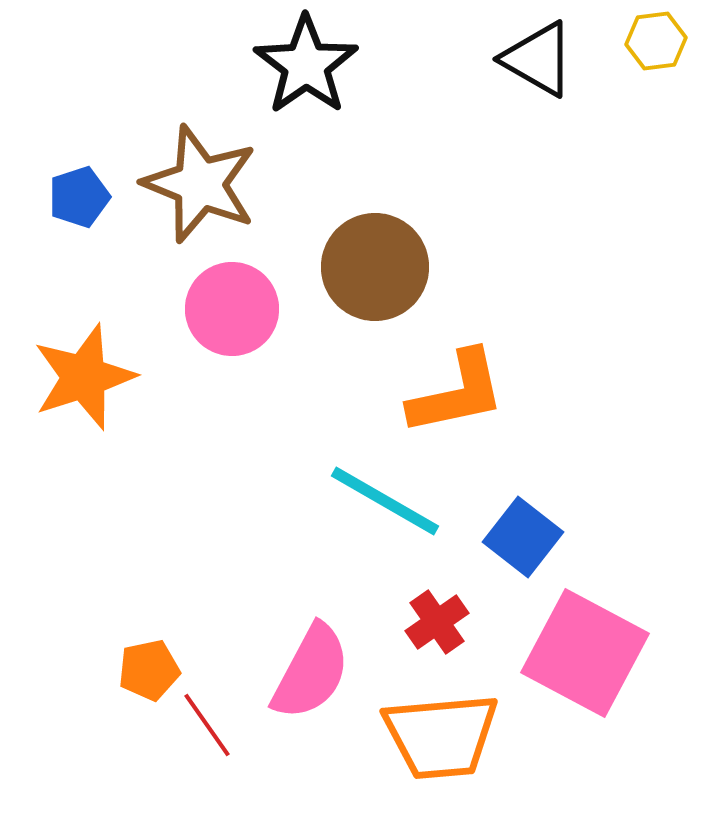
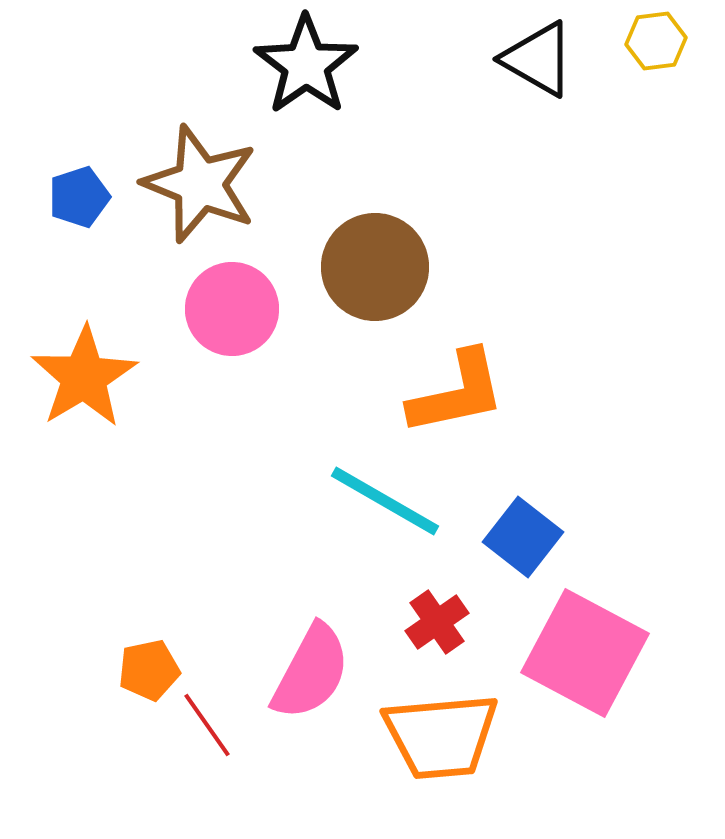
orange star: rotated 13 degrees counterclockwise
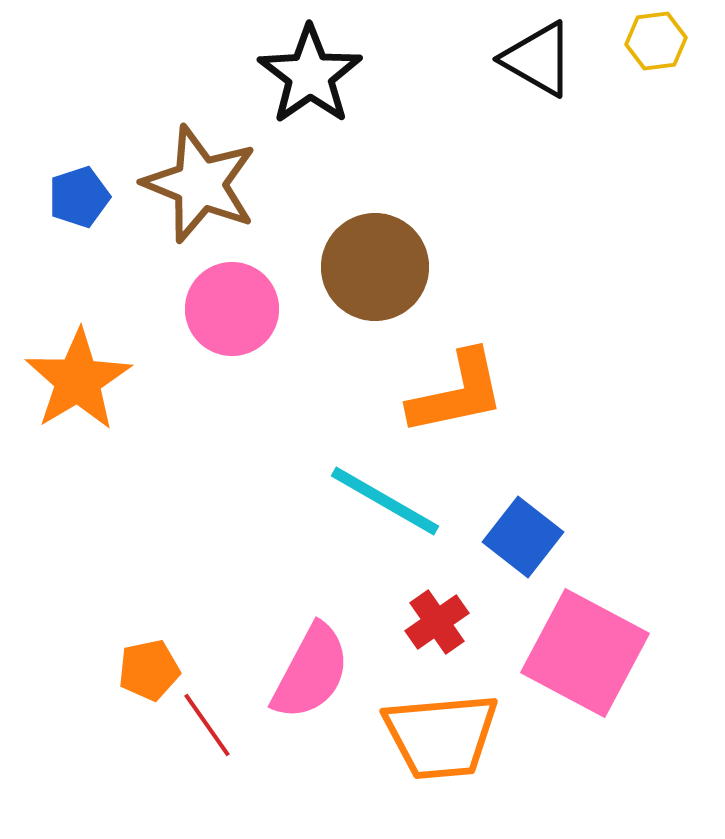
black star: moved 4 px right, 10 px down
orange star: moved 6 px left, 3 px down
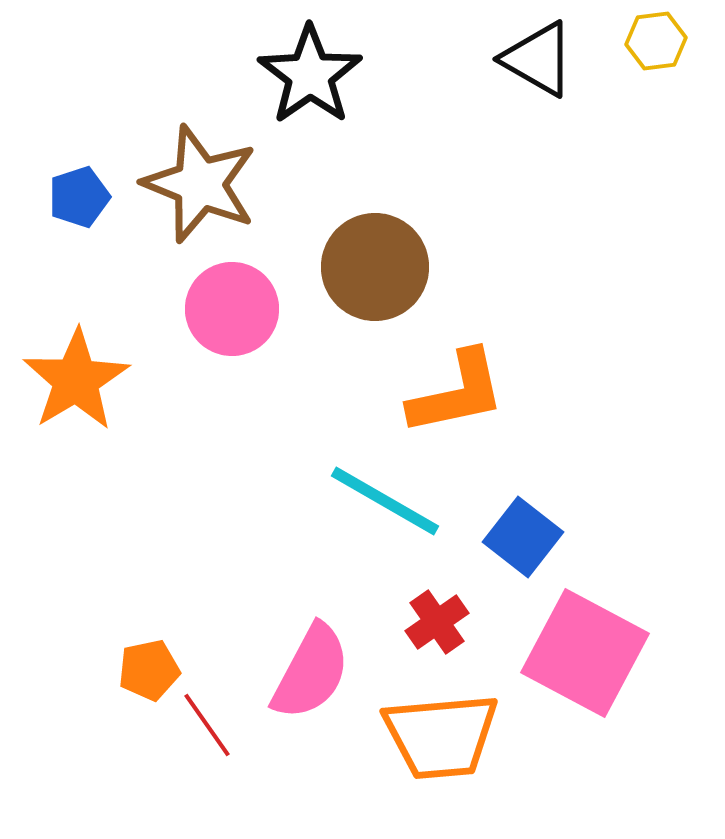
orange star: moved 2 px left
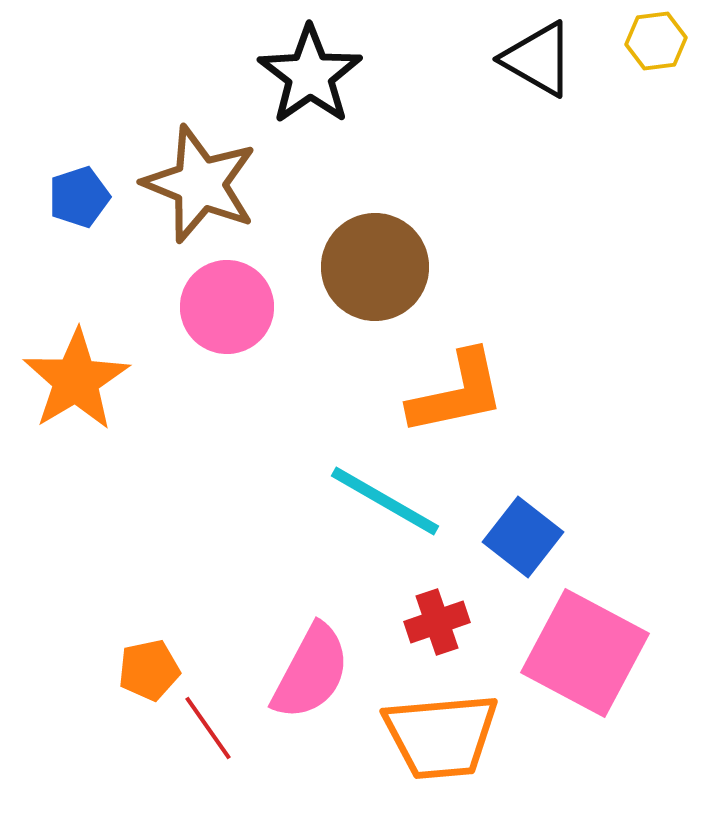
pink circle: moved 5 px left, 2 px up
red cross: rotated 16 degrees clockwise
red line: moved 1 px right, 3 px down
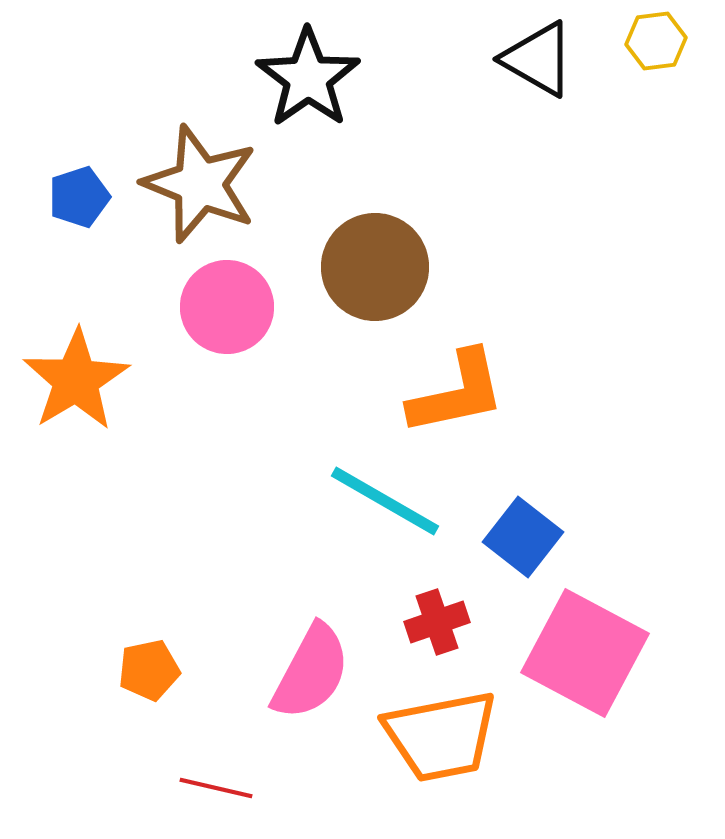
black star: moved 2 px left, 3 px down
red line: moved 8 px right, 60 px down; rotated 42 degrees counterclockwise
orange trapezoid: rotated 6 degrees counterclockwise
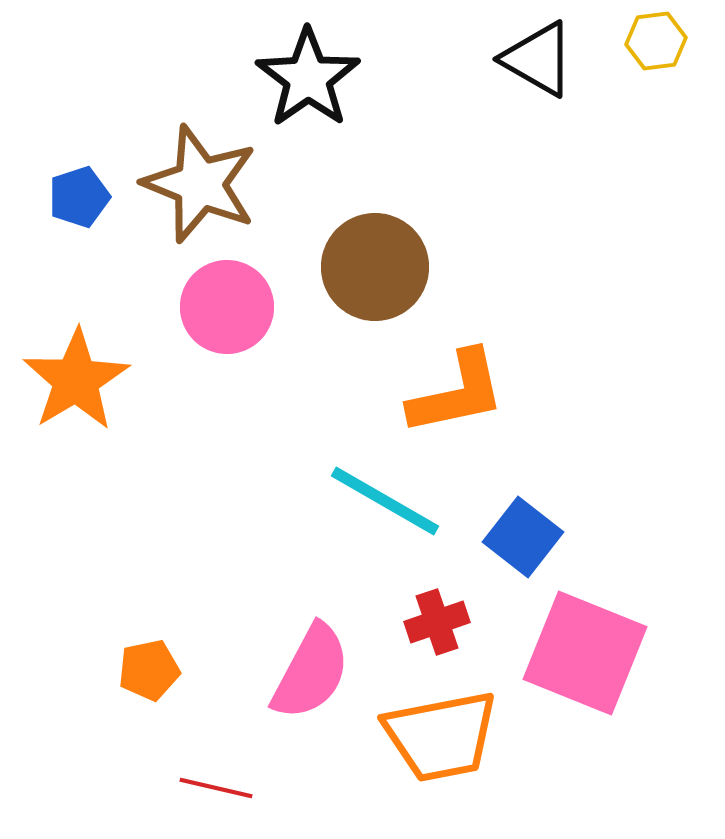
pink square: rotated 6 degrees counterclockwise
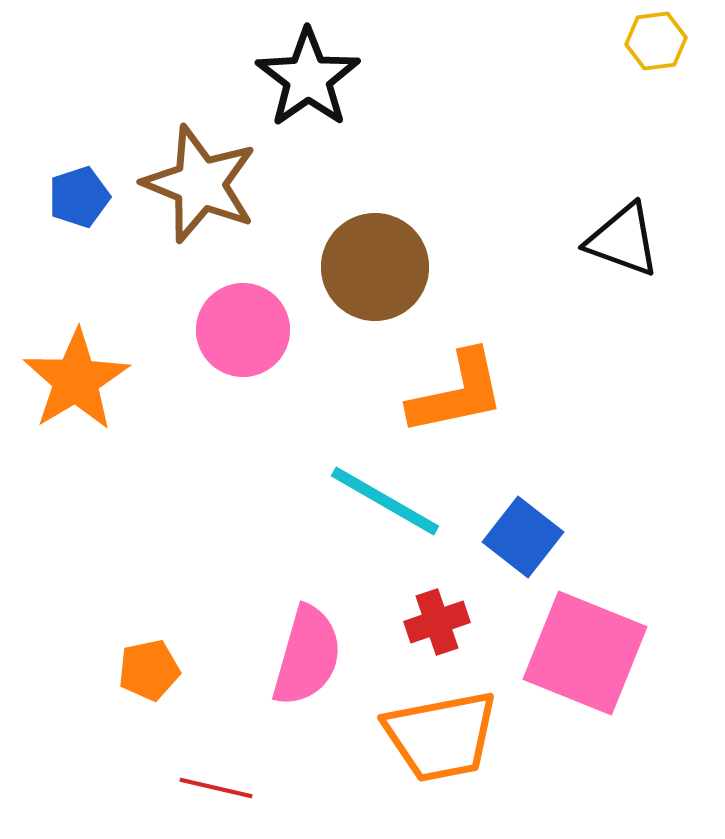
black triangle: moved 85 px right, 181 px down; rotated 10 degrees counterclockwise
pink circle: moved 16 px right, 23 px down
pink semicircle: moved 4 px left, 16 px up; rotated 12 degrees counterclockwise
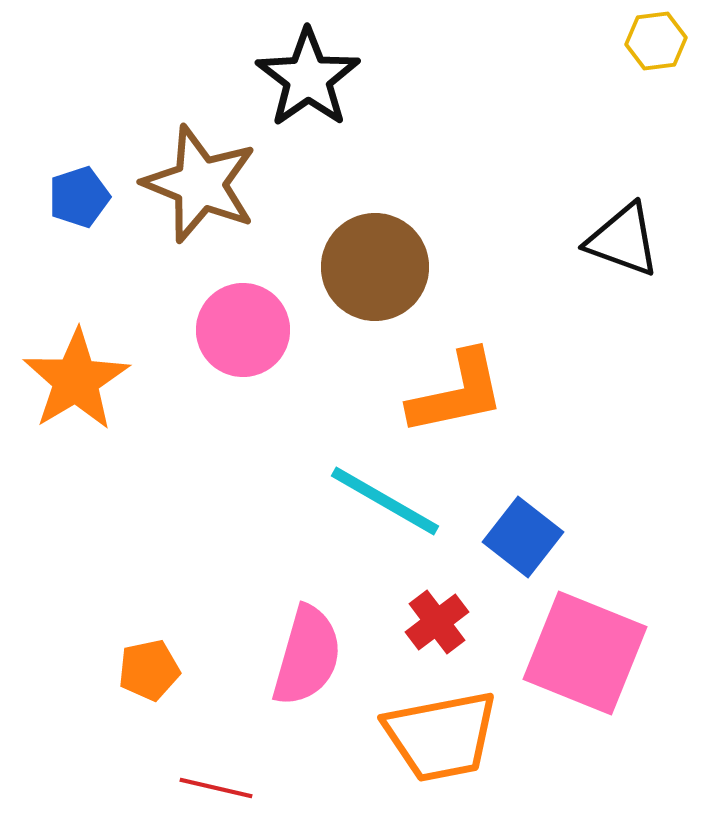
red cross: rotated 18 degrees counterclockwise
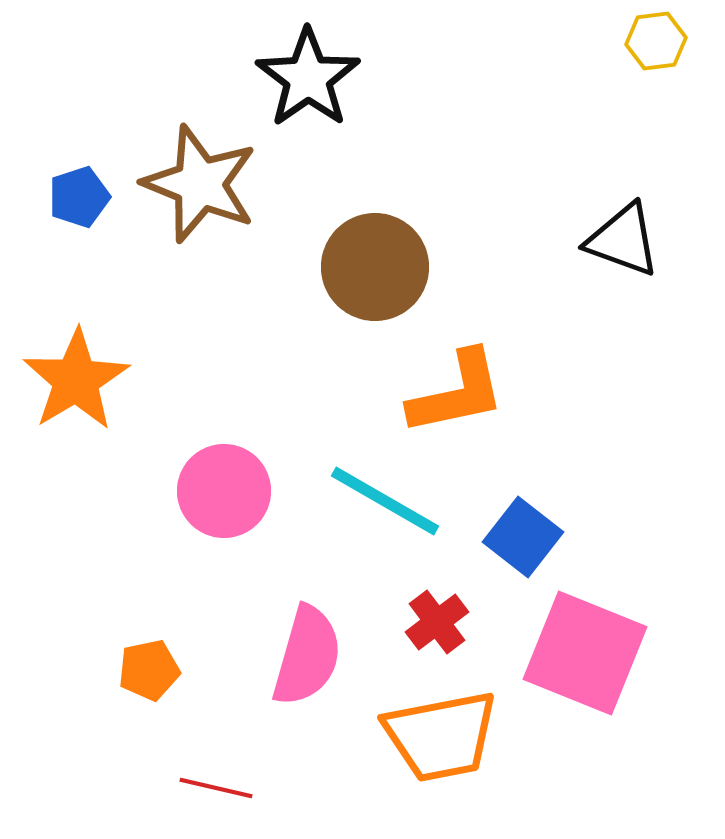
pink circle: moved 19 px left, 161 px down
